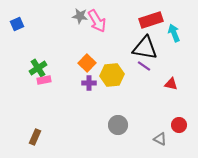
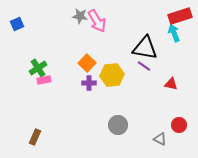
red rectangle: moved 29 px right, 4 px up
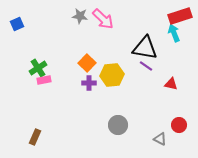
pink arrow: moved 6 px right, 2 px up; rotated 15 degrees counterclockwise
purple line: moved 2 px right
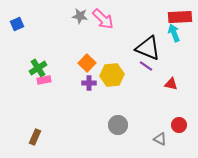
red rectangle: moved 1 px down; rotated 15 degrees clockwise
black triangle: moved 3 px right; rotated 12 degrees clockwise
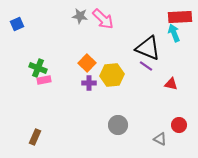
green cross: rotated 36 degrees counterclockwise
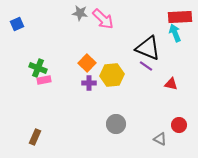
gray star: moved 3 px up
cyan arrow: moved 1 px right
gray circle: moved 2 px left, 1 px up
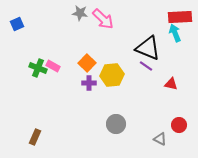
pink rectangle: moved 9 px right, 14 px up; rotated 40 degrees clockwise
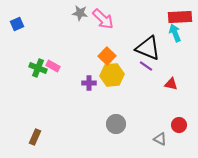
orange square: moved 20 px right, 7 px up
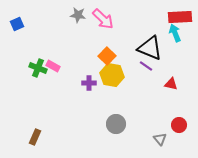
gray star: moved 2 px left, 2 px down
black triangle: moved 2 px right
yellow hexagon: rotated 15 degrees clockwise
gray triangle: rotated 24 degrees clockwise
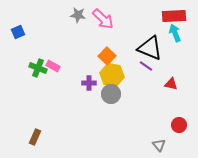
red rectangle: moved 6 px left, 1 px up
blue square: moved 1 px right, 8 px down
gray circle: moved 5 px left, 30 px up
gray triangle: moved 1 px left, 6 px down
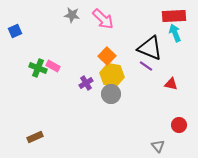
gray star: moved 6 px left
blue square: moved 3 px left, 1 px up
purple cross: moved 3 px left; rotated 32 degrees counterclockwise
brown rectangle: rotated 42 degrees clockwise
gray triangle: moved 1 px left, 1 px down
